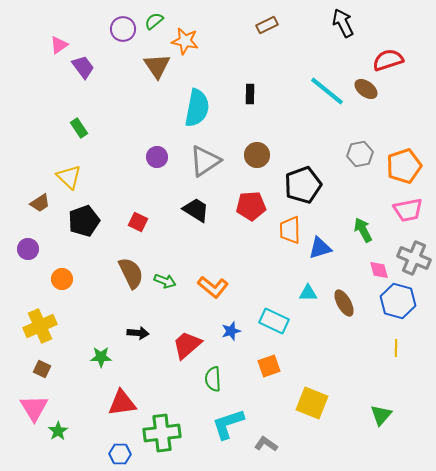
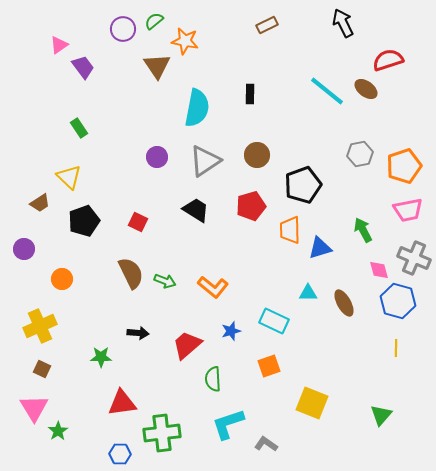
red pentagon at (251, 206): rotated 12 degrees counterclockwise
purple circle at (28, 249): moved 4 px left
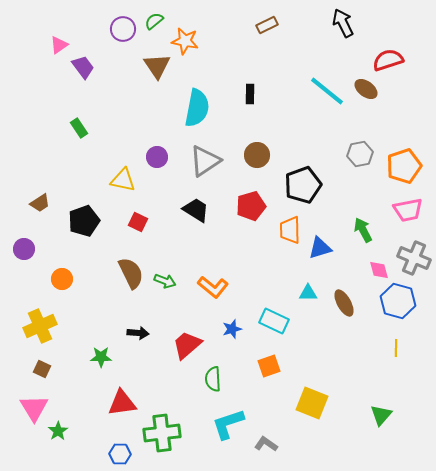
yellow triangle at (69, 177): moved 54 px right, 3 px down; rotated 32 degrees counterclockwise
blue star at (231, 331): moved 1 px right, 2 px up
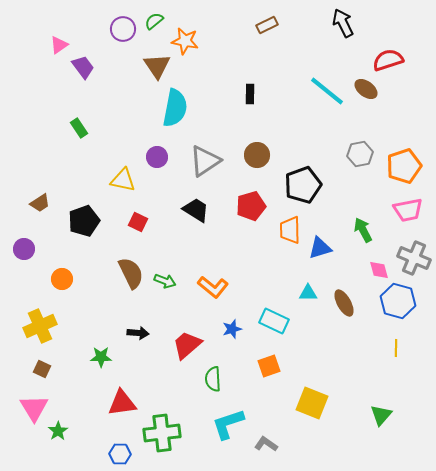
cyan semicircle at (197, 108): moved 22 px left
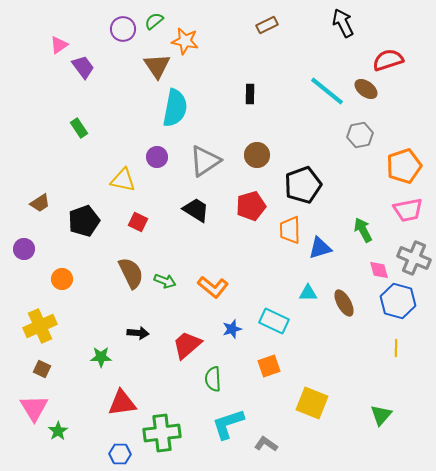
gray hexagon at (360, 154): moved 19 px up
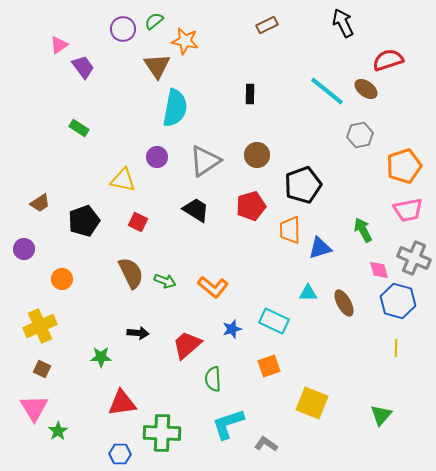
green rectangle at (79, 128): rotated 24 degrees counterclockwise
green cross at (162, 433): rotated 9 degrees clockwise
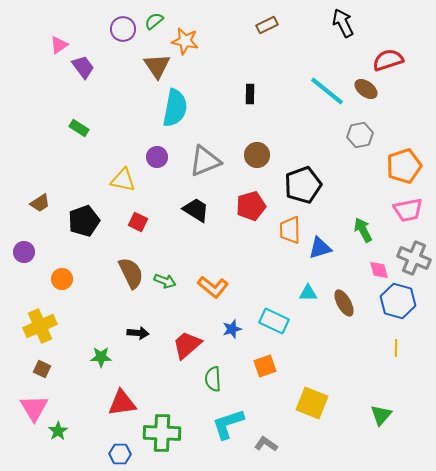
gray triangle at (205, 161): rotated 12 degrees clockwise
purple circle at (24, 249): moved 3 px down
orange square at (269, 366): moved 4 px left
